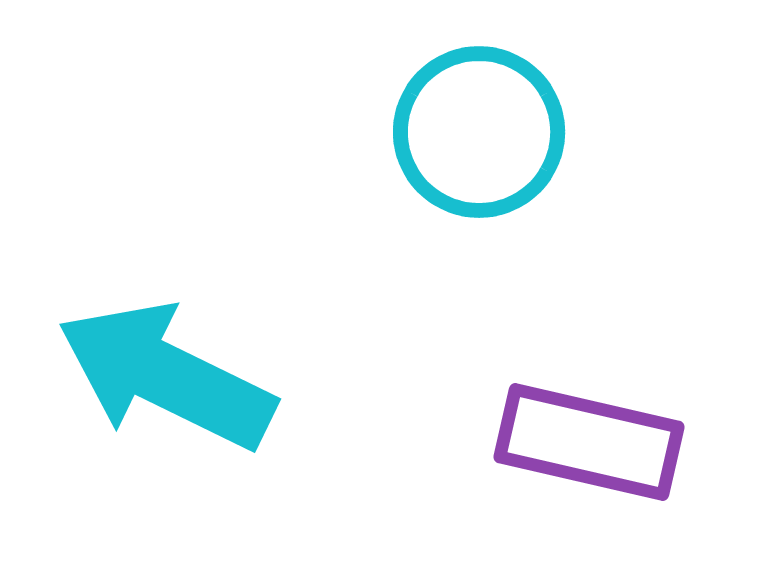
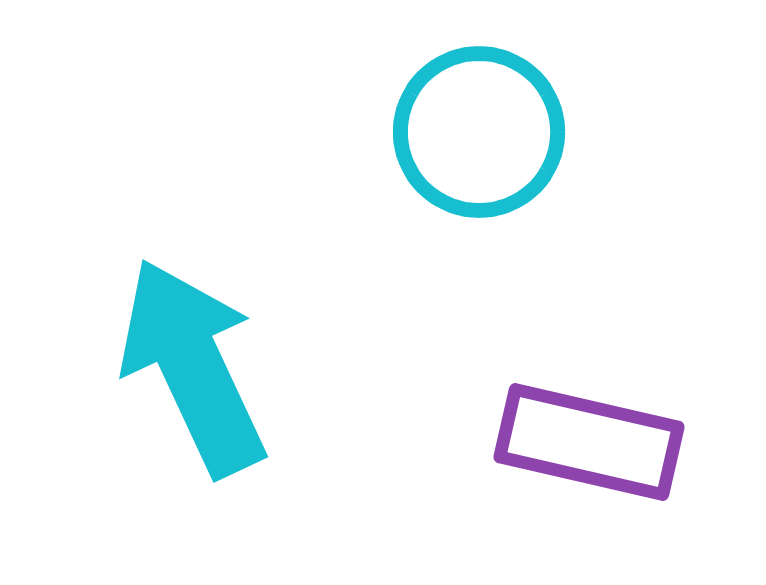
cyan arrow: moved 27 px right, 9 px up; rotated 39 degrees clockwise
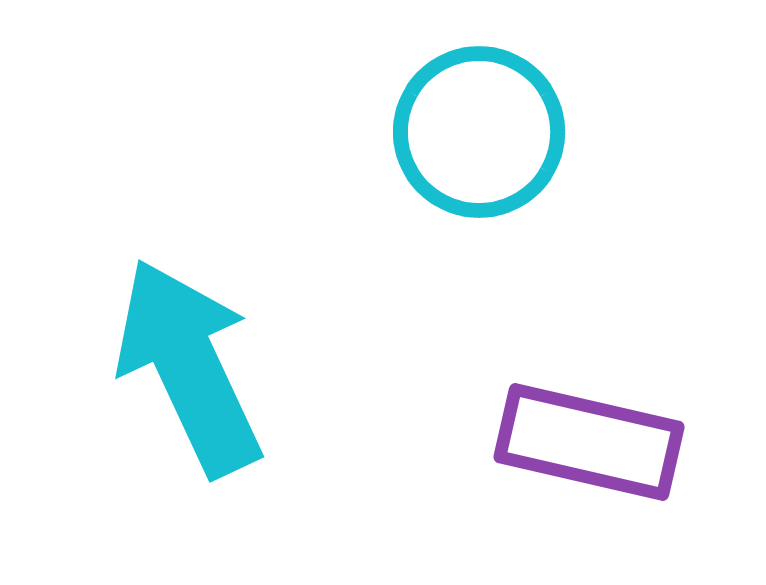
cyan arrow: moved 4 px left
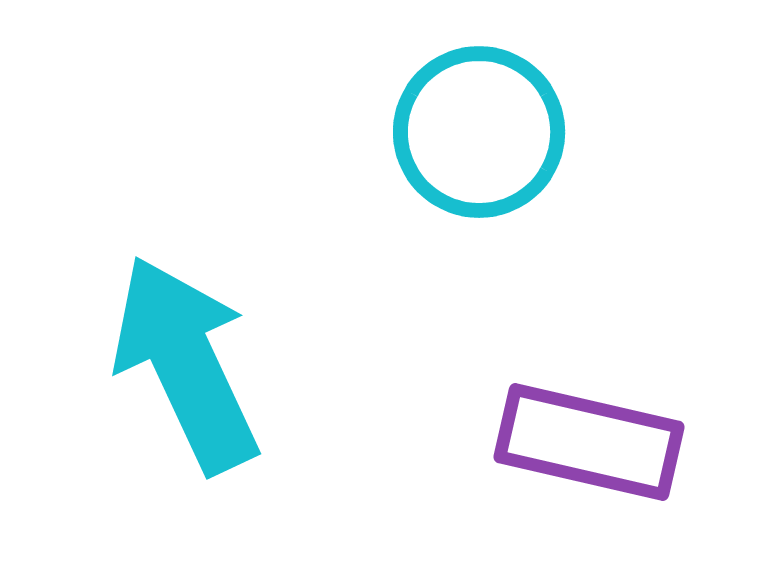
cyan arrow: moved 3 px left, 3 px up
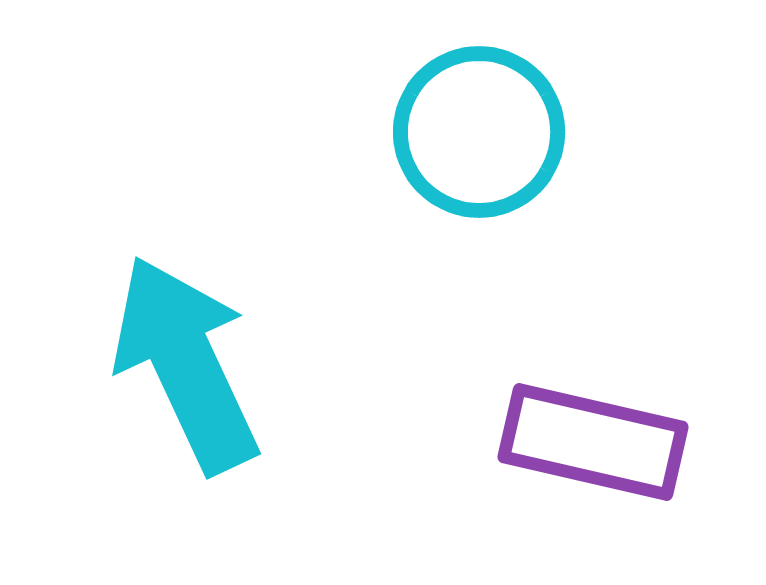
purple rectangle: moved 4 px right
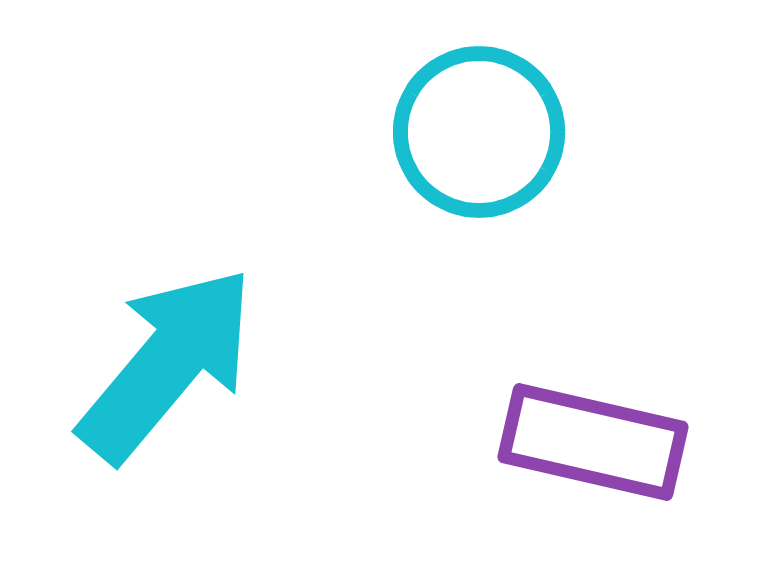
cyan arrow: moved 19 px left; rotated 65 degrees clockwise
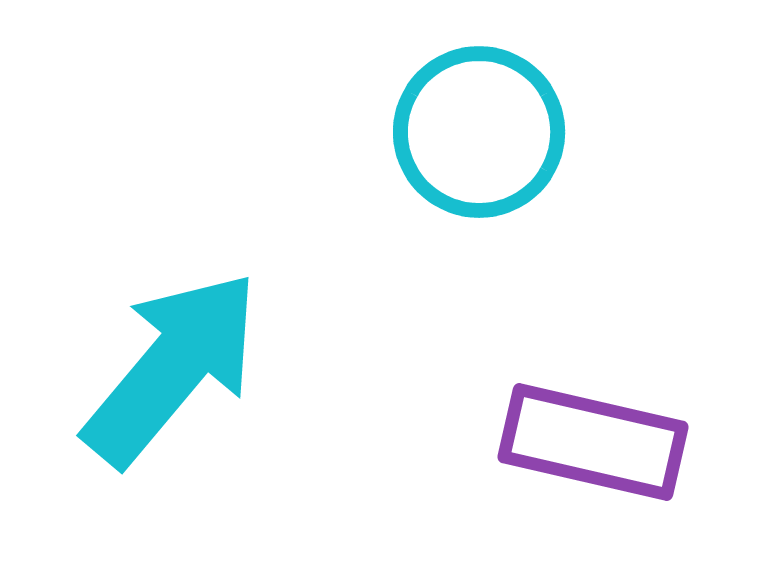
cyan arrow: moved 5 px right, 4 px down
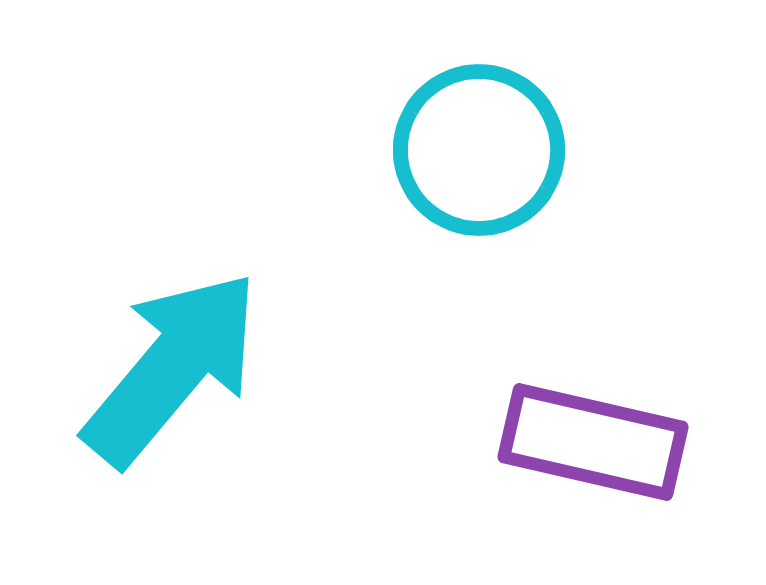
cyan circle: moved 18 px down
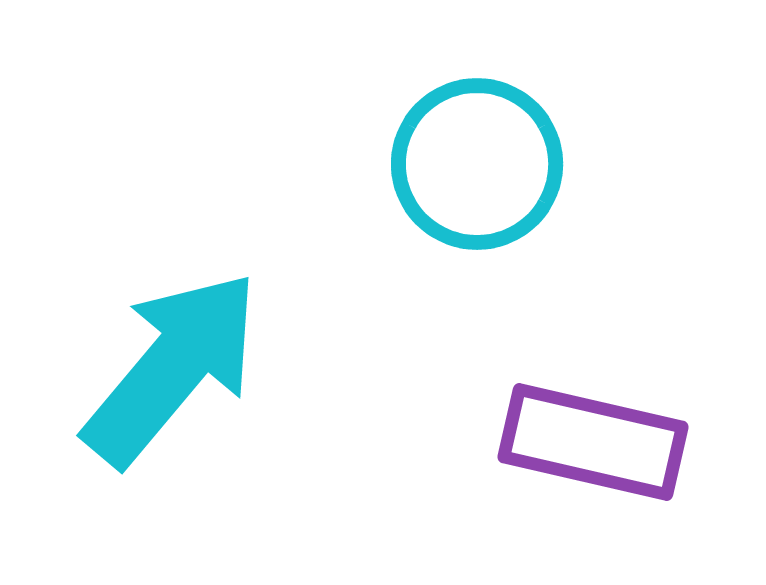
cyan circle: moved 2 px left, 14 px down
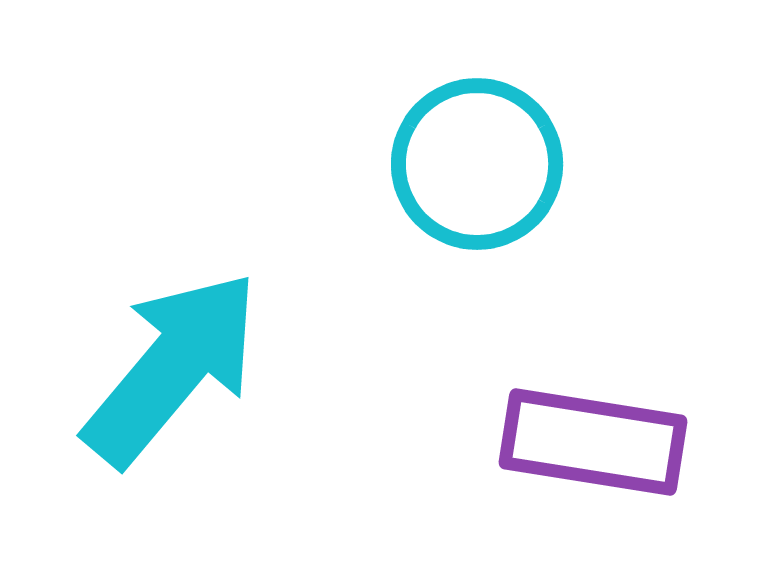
purple rectangle: rotated 4 degrees counterclockwise
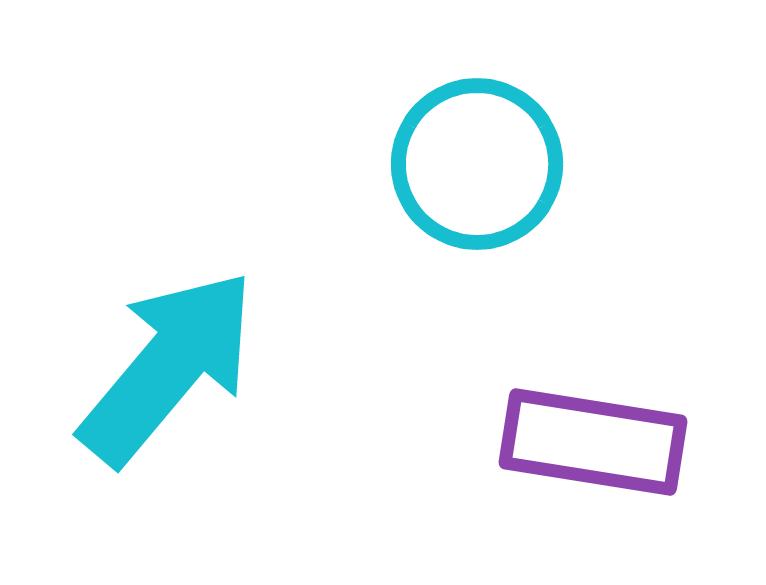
cyan arrow: moved 4 px left, 1 px up
